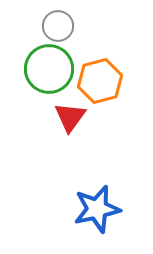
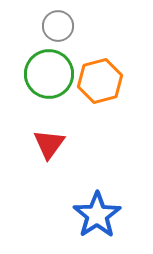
green circle: moved 5 px down
red triangle: moved 21 px left, 27 px down
blue star: moved 6 px down; rotated 21 degrees counterclockwise
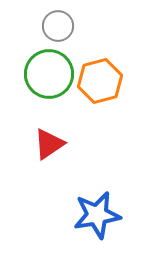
red triangle: rotated 20 degrees clockwise
blue star: rotated 24 degrees clockwise
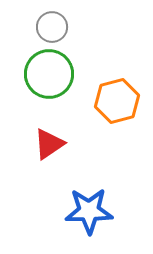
gray circle: moved 6 px left, 1 px down
orange hexagon: moved 17 px right, 20 px down
blue star: moved 8 px left, 4 px up; rotated 9 degrees clockwise
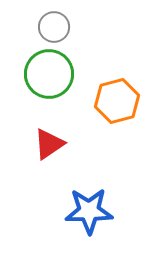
gray circle: moved 2 px right
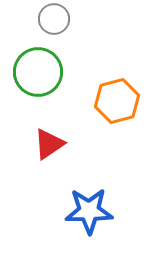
gray circle: moved 8 px up
green circle: moved 11 px left, 2 px up
